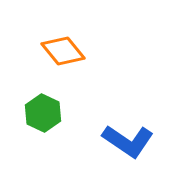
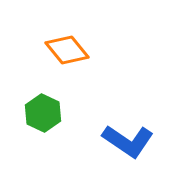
orange diamond: moved 4 px right, 1 px up
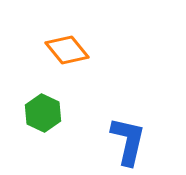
blue L-shape: rotated 111 degrees counterclockwise
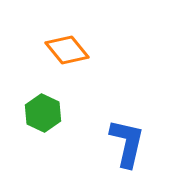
blue L-shape: moved 1 px left, 2 px down
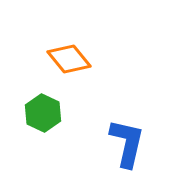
orange diamond: moved 2 px right, 9 px down
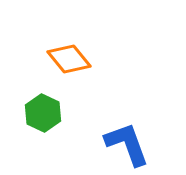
blue L-shape: moved 1 px down; rotated 33 degrees counterclockwise
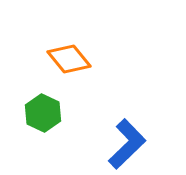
blue L-shape: rotated 66 degrees clockwise
